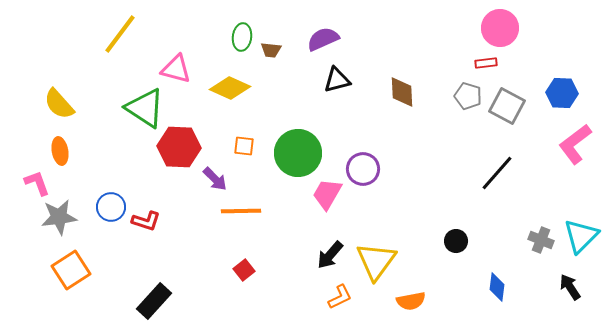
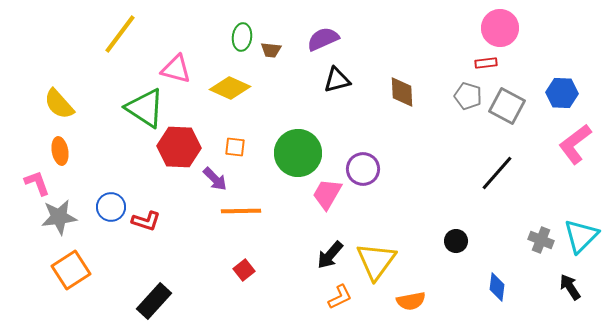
orange square at (244, 146): moved 9 px left, 1 px down
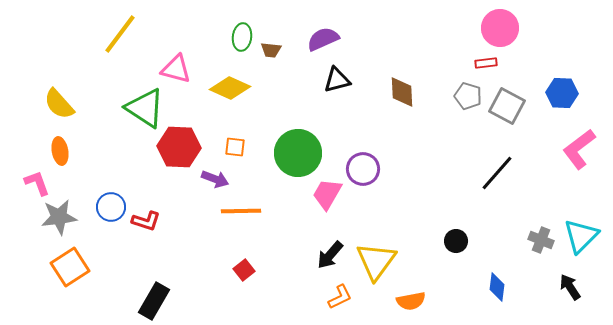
pink L-shape at (575, 144): moved 4 px right, 5 px down
purple arrow at (215, 179): rotated 24 degrees counterclockwise
orange square at (71, 270): moved 1 px left, 3 px up
black rectangle at (154, 301): rotated 12 degrees counterclockwise
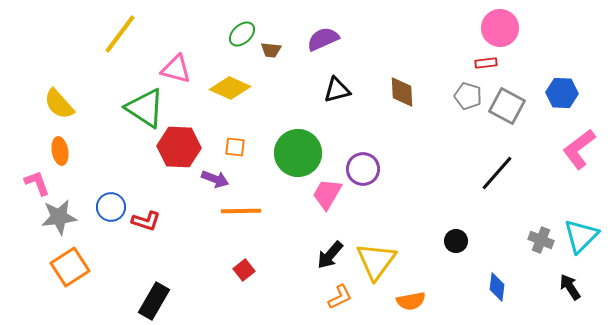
green ellipse at (242, 37): moved 3 px up; rotated 40 degrees clockwise
black triangle at (337, 80): moved 10 px down
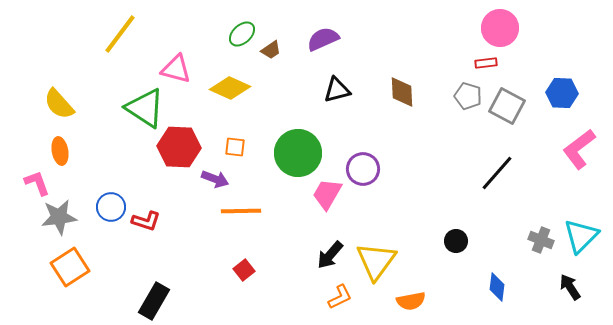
brown trapezoid at (271, 50): rotated 40 degrees counterclockwise
